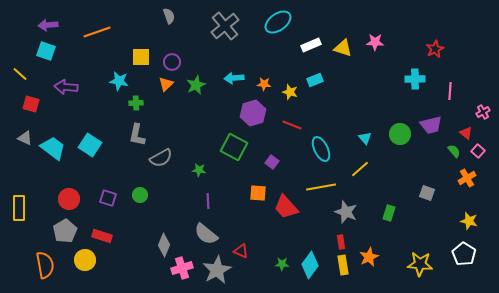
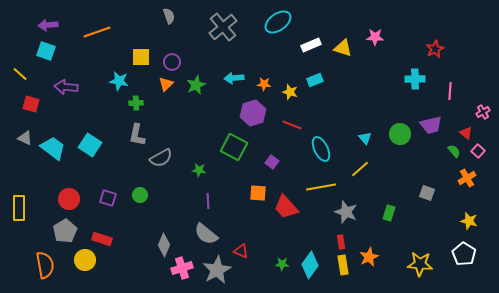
gray cross at (225, 26): moved 2 px left, 1 px down
pink star at (375, 42): moved 5 px up
red rectangle at (102, 236): moved 3 px down
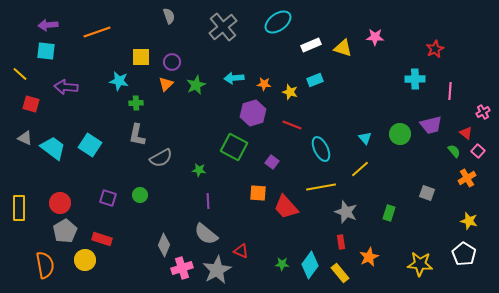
cyan square at (46, 51): rotated 12 degrees counterclockwise
red circle at (69, 199): moved 9 px left, 4 px down
yellow rectangle at (343, 265): moved 3 px left, 8 px down; rotated 30 degrees counterclockwise
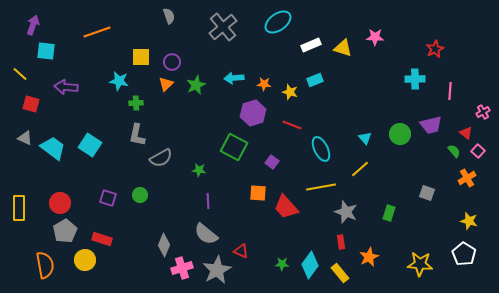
purple arrow at (48, 25): moved 15 px left; rotated 114 degrees clockwise
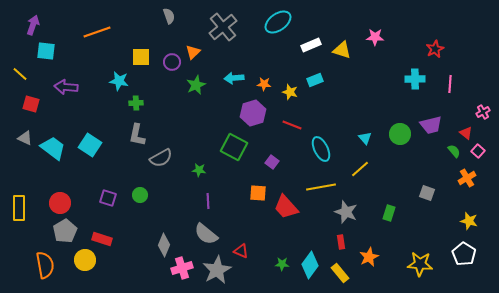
yellow triangle at (343, 48): moved 1 px left, 2 px down
orange triangle at (166, 84): moved 27 px right, 32 px up
pink line at (450, 91): moved 7 px up
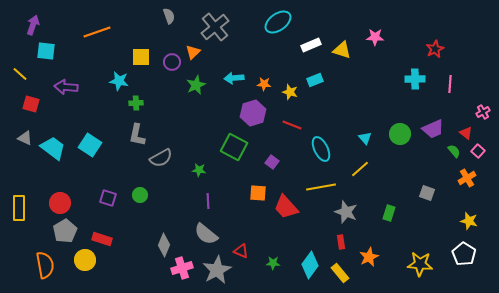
gray cross at (223, 27): moved 8 px left
purple trapezoid at (431, 125): moved 2 px right, 4 px down; rotated 10 degrees counterclockwise
green star at (282, 264): moved 9 px left, 1 px up
